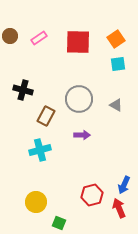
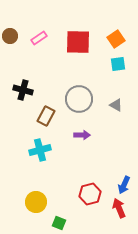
red hexagon: moved 2 px left, 1 px up
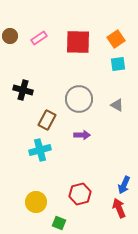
gray triangle: moved 1 px right
brown rectangle: moved 1 px right, 4 px down
red hexagon: moved 10 px left
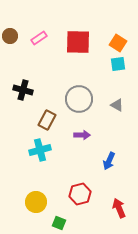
orange square: moved 2 px right, 4 px down; rotated 24 degrees counterclockwise
blue arrow: moved 15 px left, 24 px up
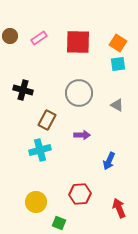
gray circle: moved 6 px up
red hexagon: rotated 10 degrees clockwise
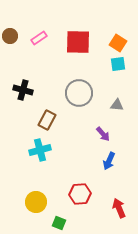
gray triangle: rotated 24 degrees counterclockwise
purple arrow: moved 21 px right, 1 px up; rotated 49 degrees clockwise
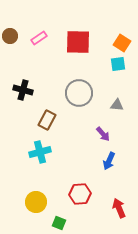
orange square: moved 4 px right
cyan cross: moved 2 px down
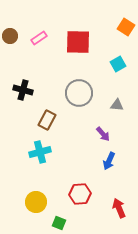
orange square: moved 4 px right, 16 px up
cyan square: rotated 21 degrees counterclockwise
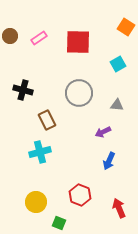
brown rectangle: rotated 54 degrees counterclockwise
purple arrow: moved 2 px up; rotated 105 degrees clockwise
red hexagon: moved 1 px down; rotated 25 degrees clockwise
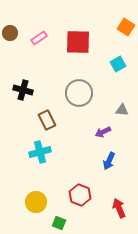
brown circle: moved 3 px up
gray triangle: moved 5 px right, 5 px down
